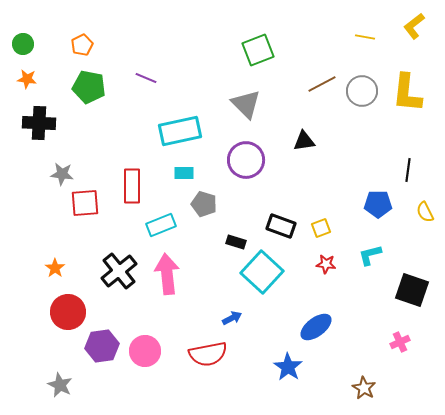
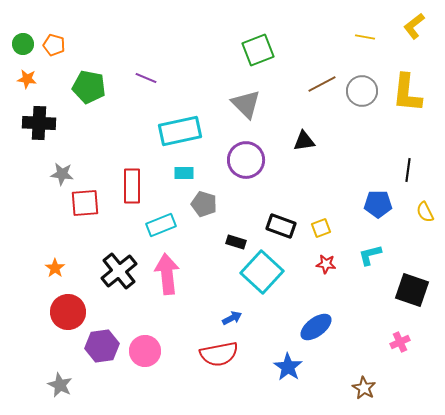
orange pentagon at (82, 45): moved 28 px left; rotated 30 degrees counterclockwise
red semicircle at (208, 354): moved 11 px right
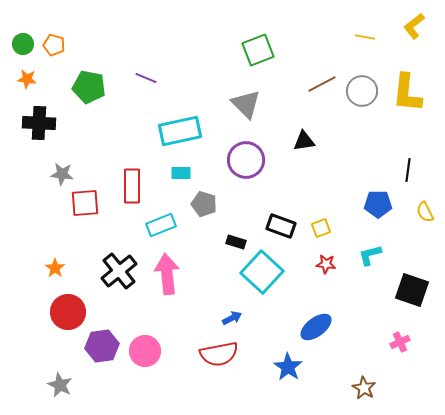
cyan rectangle at (184, 173): moved 3 px left
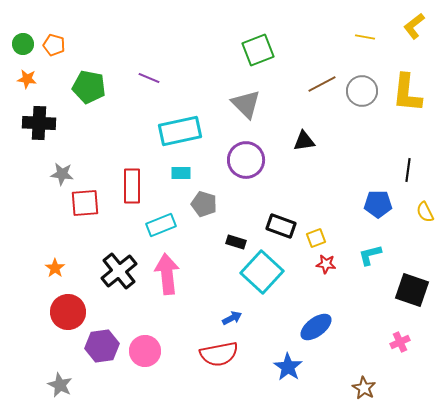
purple line at (146, 78): moved 3 px right
yellow square at (321, 228): moved 5 px left, 10 px down
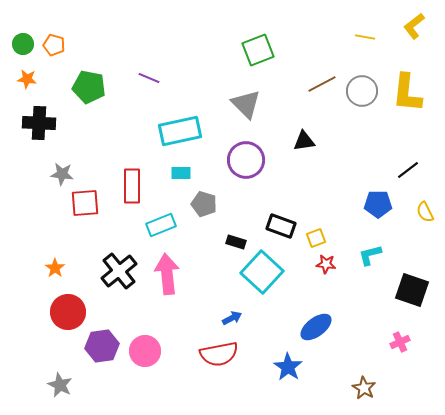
black line at (408, 170): rotated 45 degrees clockwise
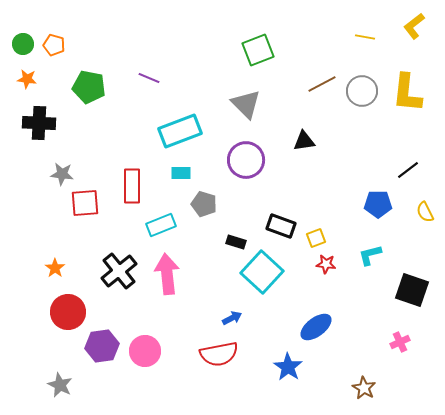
cyan rectangle at (180, 131): rotated 9 degrees counterclockwise
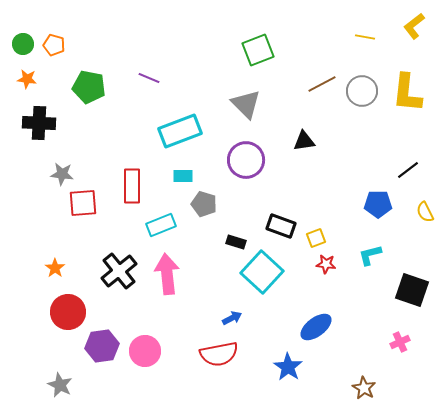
cyan rectangle at (181, 173): moved 2 px right, 3 px down
red square at (85, 203): moved 2 px left
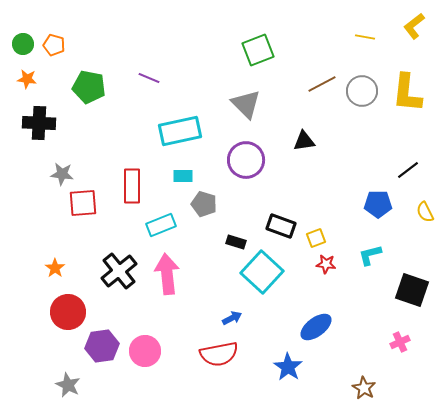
cyan rectangle at (180, 131): rotated 9 degrees clockwise
gray star at (60, 385): moved 8 px right
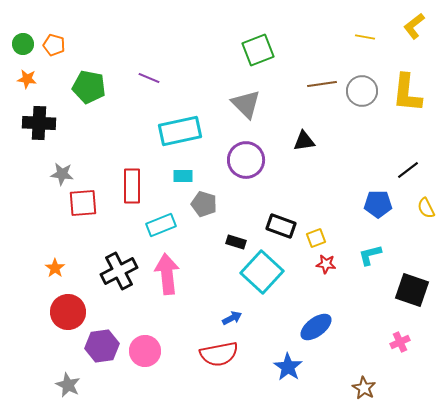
brown line at (322, 84): rotated 20 degrees clockwise
yellow semicircle at (425, 212): moved 1 px right, 4 px up
black cross at (119, 271): rotated 12 degrees clockwise
